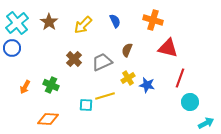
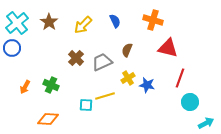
brown cross: moved 2 px right, 1 px up
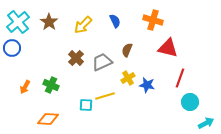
cyan cross: moved 1 px right, 1 px up
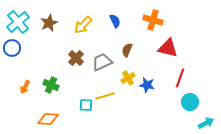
brown star: moved 1 px down; rotated 12 degrees clockwise
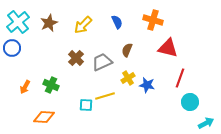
blue semicircle: moved 2 px right, 1 px down
orange diamond: moved 4 px left, 2 px up
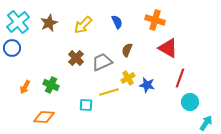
orange cross: moved 2 px right
red triangle: rotated 15 degrees clockwise
yellow line: moved 4 px right, 4 px up
cyan arrow: rotated 28 degrees counterclockwise
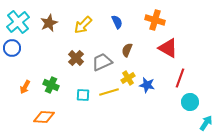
cyan square: moved 3 px left, 10 px up
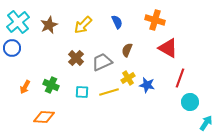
brown star: moved 2 px down
cyan square: moved 1 px left, 3 px up
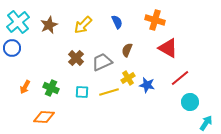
red line: rotated 30 degrees clockwise
green cross: moved 3 px down
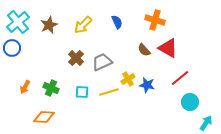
brown semicircle: moved 17 px right; rotated 64 degrees counterclockwise
yellow cross: moved 1 px down
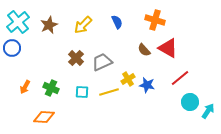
cyan arrow: moved 2 px right, 12 px up
